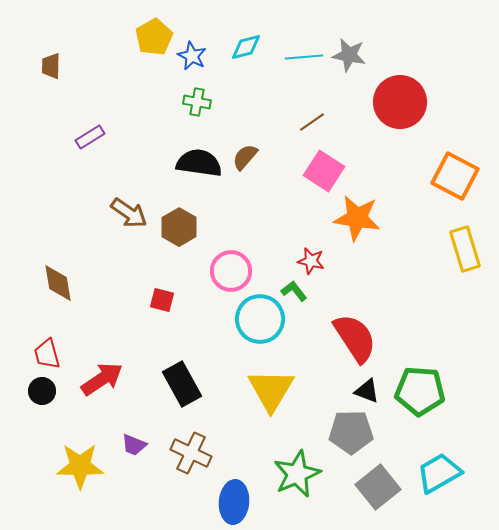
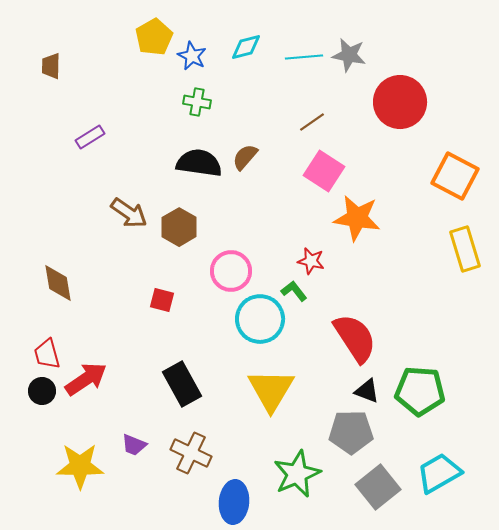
red arrow: moved 16 px left
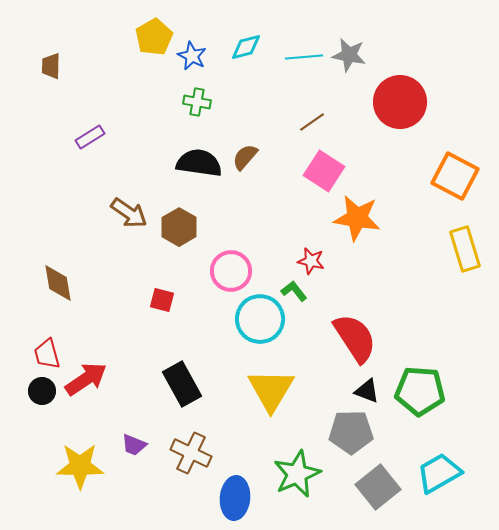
blue ellipse: moved 1 px right, 4 px up
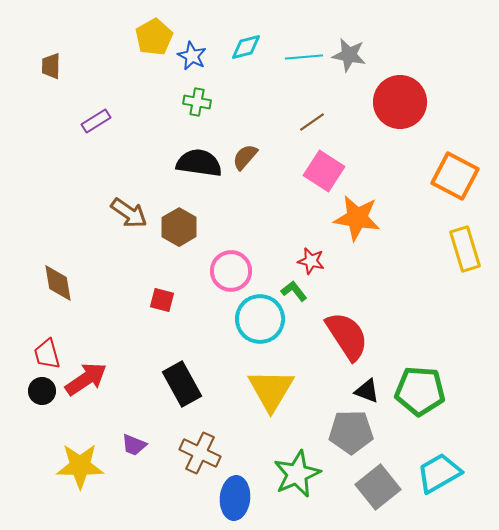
purple rectangle: moved 6 px right, 16 px up
red semicircle: moved 8 px left, 2 px up
brown cross: moved 9 px right
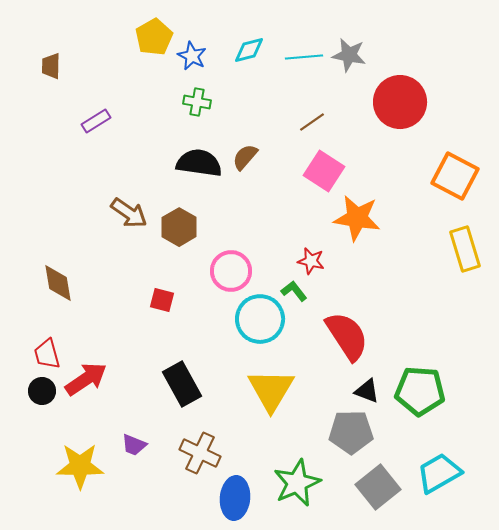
cyan diamond: moved 3 px right, 3 px down
green star: moved 9 px down
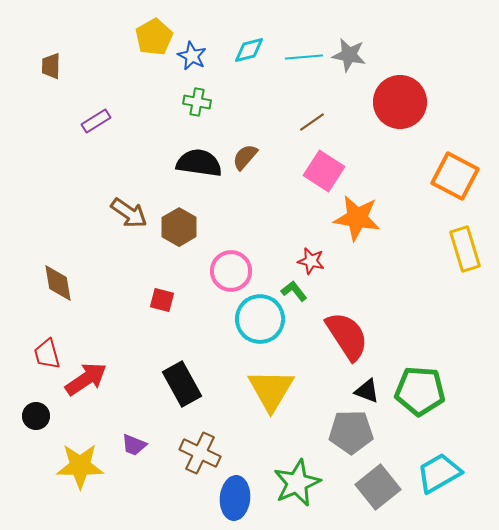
black circle: moved 6 px left, 25 px down
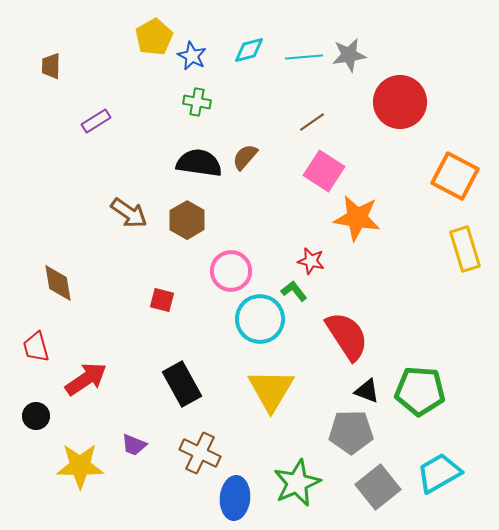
gray star: rotated 20 degrees counterclockwise
brown hexagon: moved 8 px right, 7 px up
red trapezoid: moved 11 px left, 7 px up
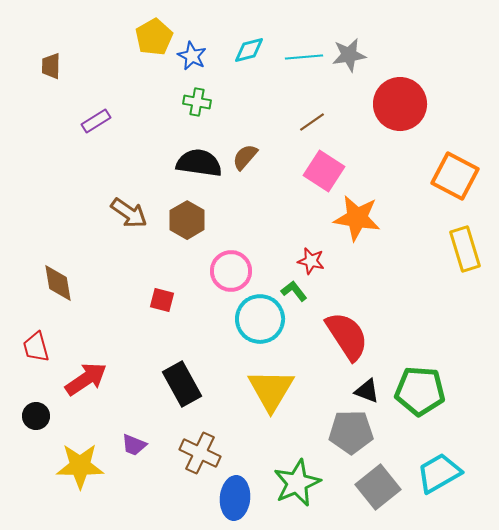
red circle: moved 2 px down
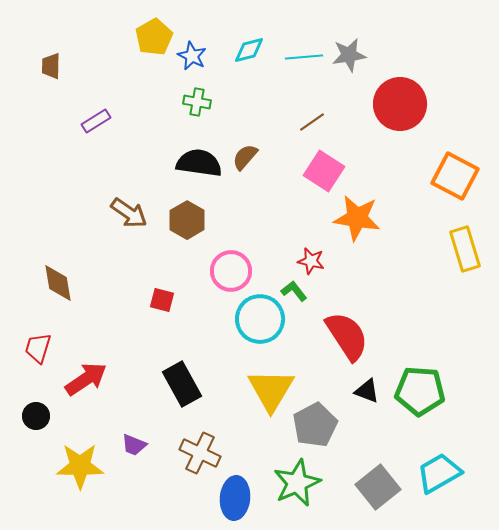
red trapezoid: moved 2 px right, 1 px down; rotated 32 degrees clockwise
gray pentagon: moved 36 px left, 7 px up; rotated 27 degrees counterclockwise
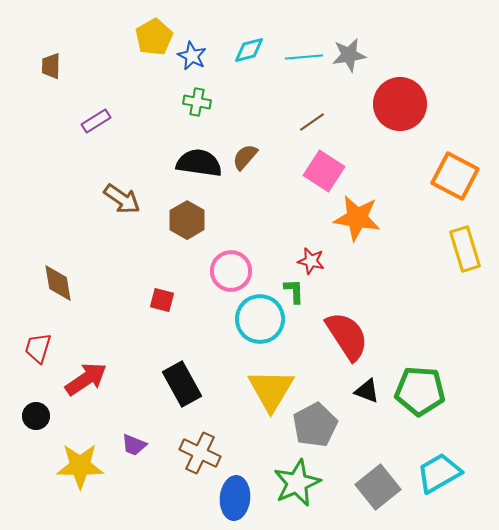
brown arrow: moved 7 px left, 14 px up
green L-shape: rotated 36 degrees clockwise
